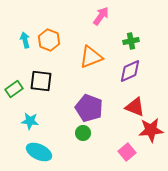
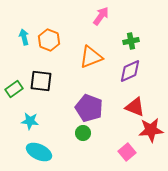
cyan arrow: moved 1 px left, 3 px up
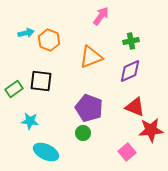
cyan arrow: moved 2 px right, 4 px up; rotated 91 degrees clockwise
cyan ellipse: moved 7 px right
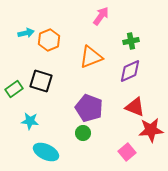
orange hexagon: rotated 15 degrees clockwise
black square: rotated 10 degrees clockwise
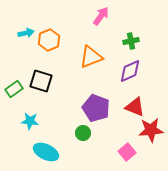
purple pentagon: moved 7 px right
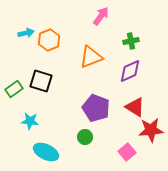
red triangle: rotated 10 degrees clockwise
green circle: moved 2 px right, 4 px down
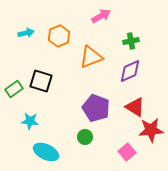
pink arrow: rotated 24 degrees clockwise
orange hexagon: moved 10 px right, 4 px up
